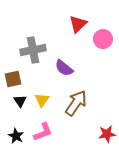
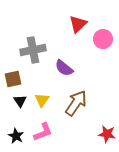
red star: rotated 18 degrees clockwise
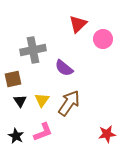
brown arrow: moved 7 px left
red star: rotated 18 degrees counterclockwise
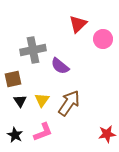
purple semicircle: moved 4 px left, 2 px up
black star: moved 1 px left, 1 px up
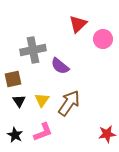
black triangle: moved 1 px left
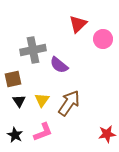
purple semicircle: moved 1 px left, 1 px up
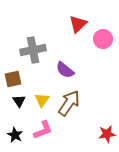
purple semicircle: moved 6 px right, 5 px down
pink L-shape: moved 2 px up
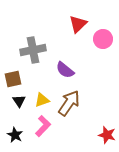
yellow triangle: rotated 35 degrees clockwise
pink L-shape: moved 4 px up; rotated 25 degrees counterclockwise
red star: moved 1 px down; rotated 24 degrees clockwise
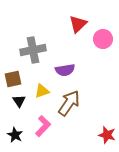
purple semicircle: rotated 48 degrees counterclockwise
yellow triangle: moved 9 px up
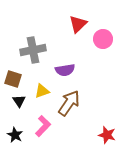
brown square: rotated 30 degrees clockwise
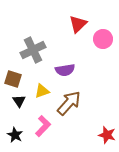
gray cross: rotated 15 degrees counterclockwise
brown arrow: rotated 8 degrees clockwise
